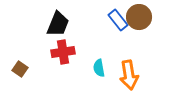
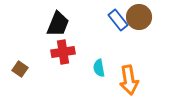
orange arrow: moved 5 px down
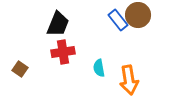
brown circle: moved 1 px left, 2 px up
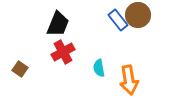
red cross: rotated 20 degrees counterclockwise
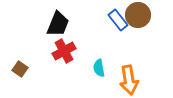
red cross: moved 1 px right, 1 px up
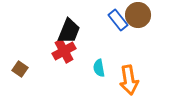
black trapezoid: moved 11 px right, 7 px down
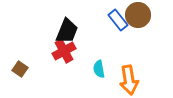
black trapezoid: moved 2 px left
cyan semicircle: moved 1 px down
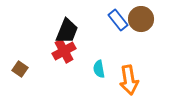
brown circle: moved 3 px right, 4 px down
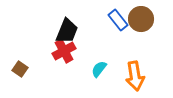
cyan semicircle: rotated 48 degrees clockwise
orange arrow: moved 6 px right, 4 px up
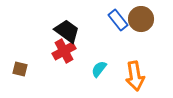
black trapezoid: rotated 76 degrees counterclockwise
brown square: rotated 21 degrees counterclockwise
